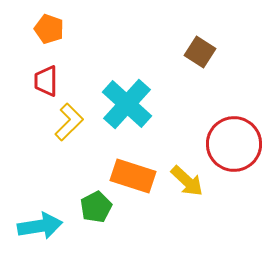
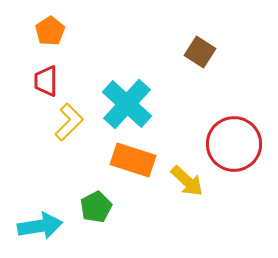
orange pentagon: moved 1 px right, 2 px down; rotated 20 degrees clockwise
orange rectangle: moved 16 px up
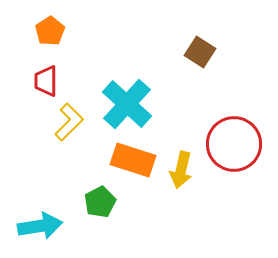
yellow arrow: moved 6 px left, 11 px up; rotated 60 degrees clockwise
green pentagon: moved 4 px right, 5 px up
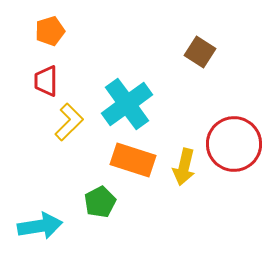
orange pentagon: rotated 16 degrees clockwise
cyan cross: rotated 12 degrees clockwise
yellow arrow: moved 3 px right, 3 px up
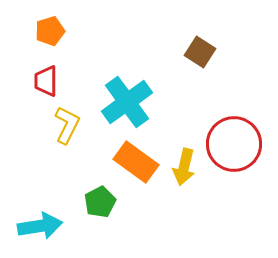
cyan cross: moved 2 px up
yellow L-shape: moved 2 px left, 3 px down; rotated 18 degrees counterclockwise
orange rectangle: moved 3 px right, 2 px down; rotated 18 degrees clockwise
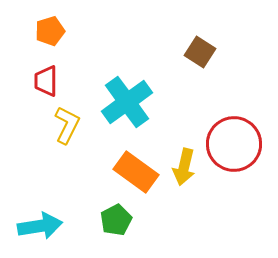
orange rectangle: moved 10 px down
green pentagon: moved 16 px right, 18 px down
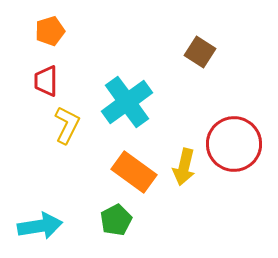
orange rectangle: moved 2 px left
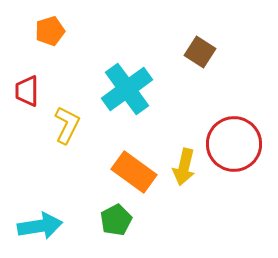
red trapezoid: moved 19 px left, 10 px down
cyan cross: moved 13 px up
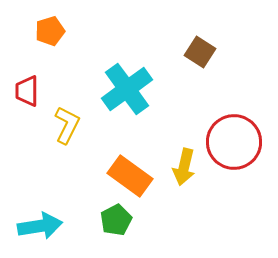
red circle: moved 2 px up
orange rectangle: moved 4 px left, 4 px down
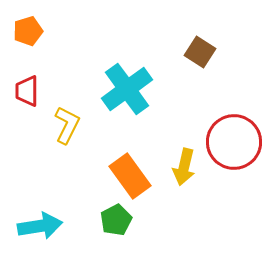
orange pentagon: moved 22 px left
orange rectangle: rotated 18 degrees clockwise
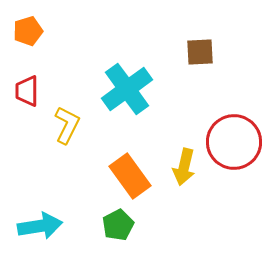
brown square: rotated 36 degrees counterclockwise
green pentagon: moved 2 px right, 5 px down
